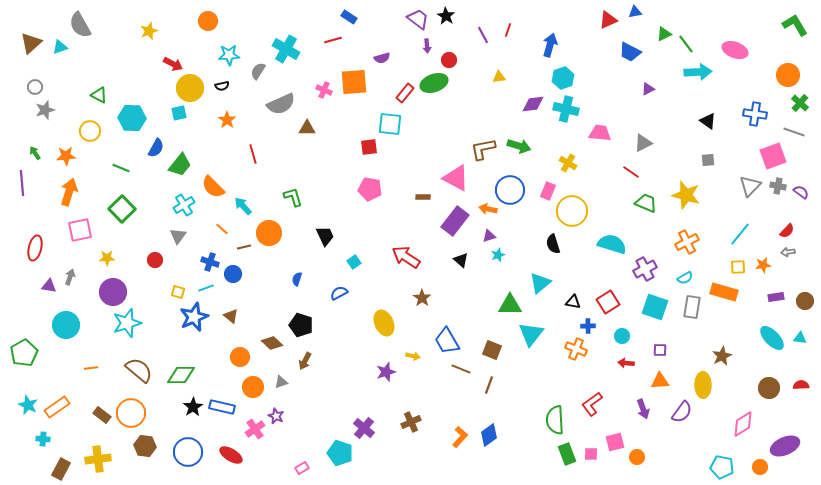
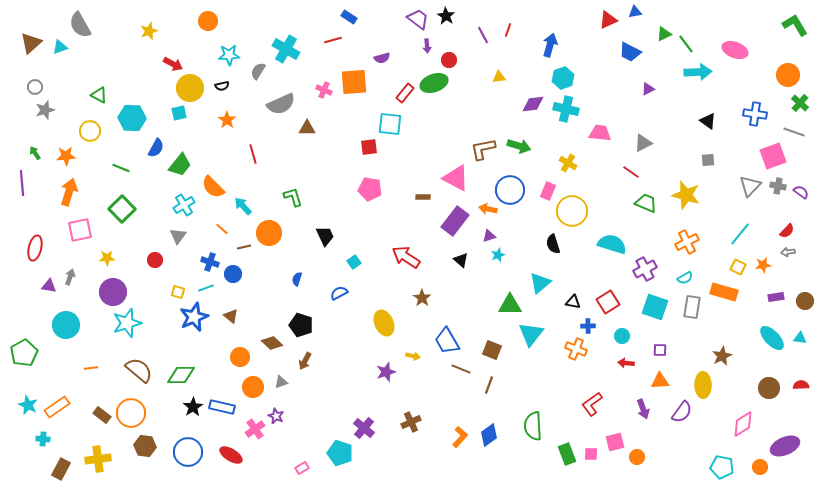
yellow square at (738, 267): rotated 28 degrees clockwise
green semicircle at (555, 420): moved 22 px left, 6 px down
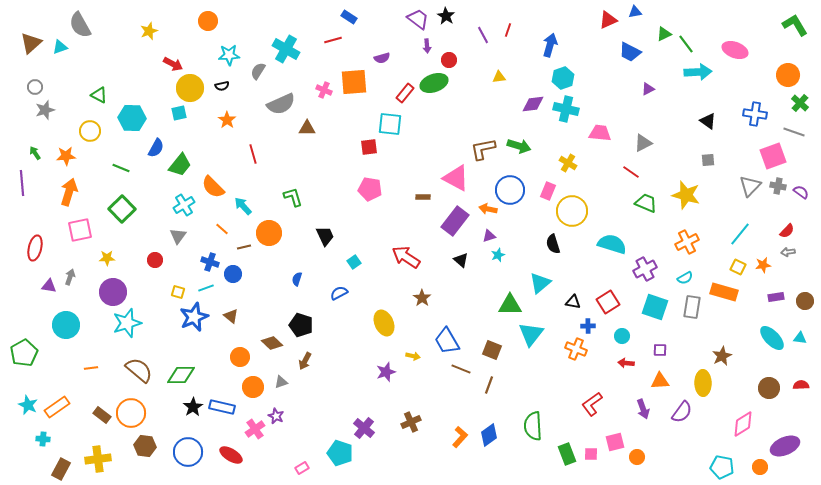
yellow ellipse at (703, 385): moved 2 px up
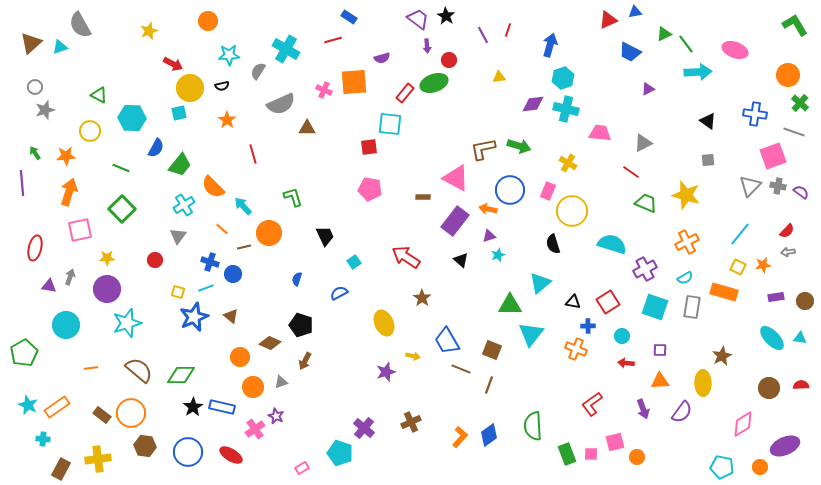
purple circle at (113, 292): moved 6 px left, 3 px up
brown diamond at (272, 343): moved 2 px left; rotated 20 degrees counterclockwise
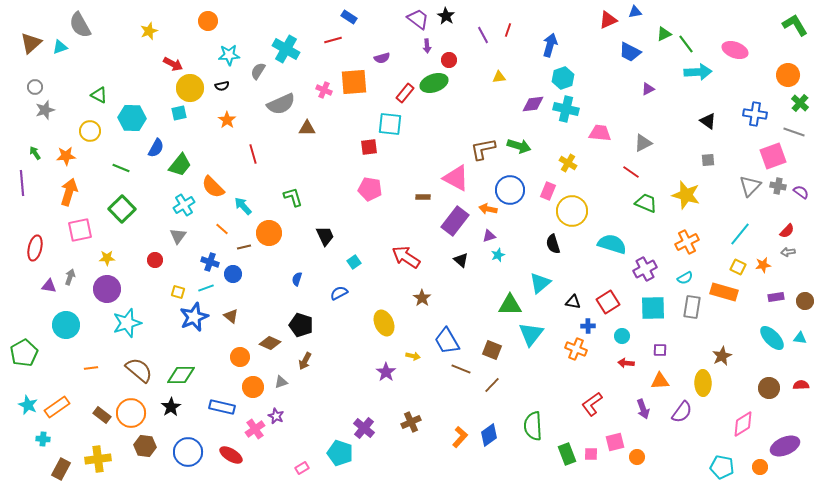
cyan square at (655, 307): moved 2 px left, 1 px down; rotated 20 degrees counterclockwise
purple star at (386, 372): rotated 18 degrees counterclockwise
brown line at (489, 385): moved 3 px right; rotated 24 degrees clockwise
black star at (193, 407): moved 22 px left
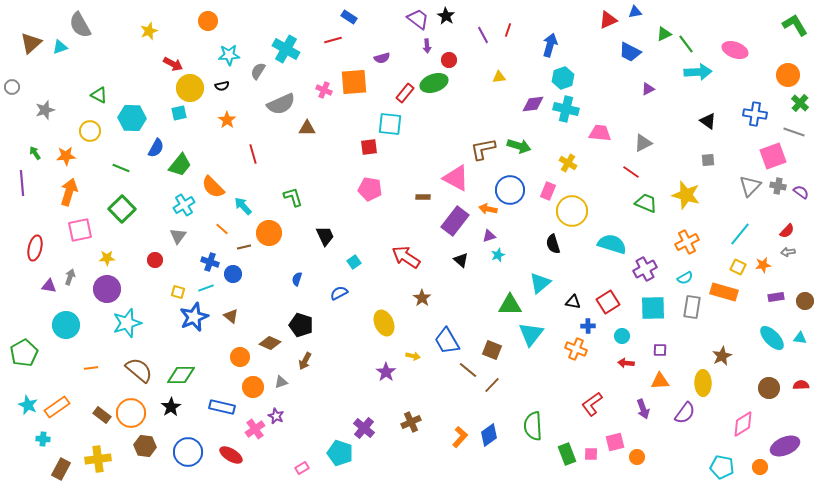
gray circle at (35, 87): moved 23 px left
brown line at (461, 369): moved 7 px right, 1 px down; rotated 18 degrees clockwise
purple semicircle at (682, 412): moved 3 px right, 1 px down
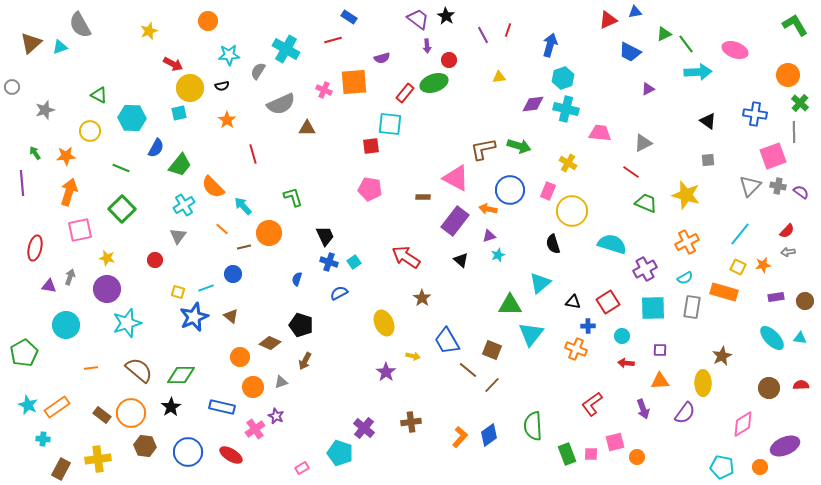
gray line at (794, 132): rotated 70 degrees clockwise
red square at (369, 147): moved 2 px right, 1 px up
yellow star at (107, 258): rotated 14 degrees clockwise
blue cross at (210, 262): moved 119 px right
brown cross at (411, 422): rotated 18 degrees clockwise
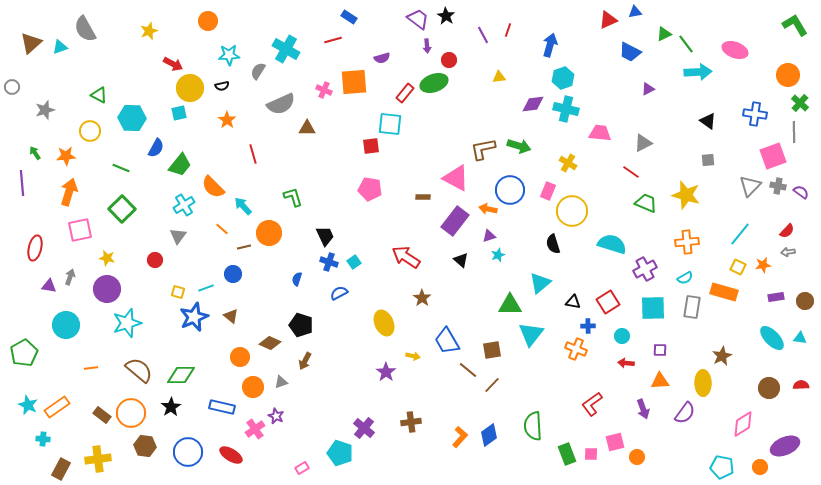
gray semicircle at (80, 25): moved 5 px right, 4 px down
orange cross at (687, 242): rotated 20 degrees clockwise
brown square at (492, 350): rotated 30 degrees counterclockwise
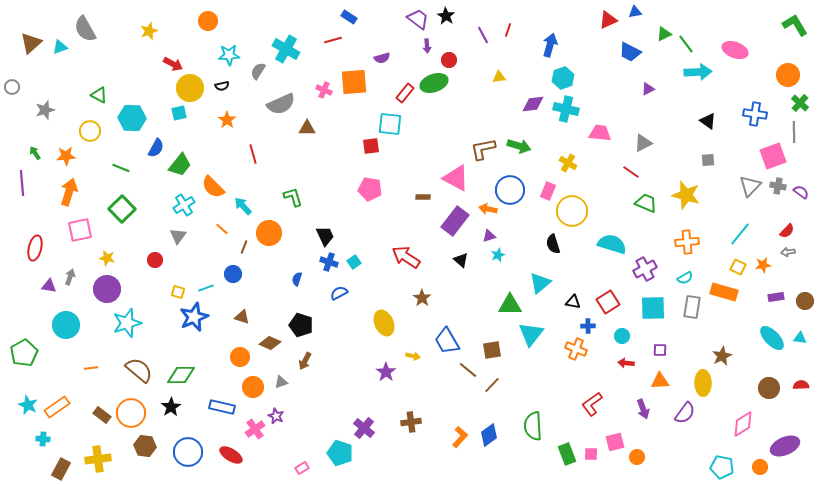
brown line at (244, 247): rotated 56 degrees counterclockwise
brown triangle at (231, 316): moved 11 px right, 1 px down; rotated 21 degrees counterclockwise
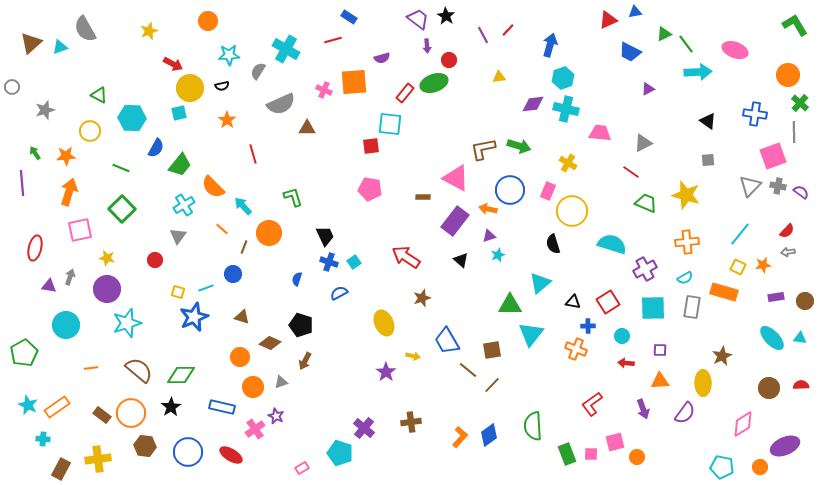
red line at (508, 30): rotated 24 degrees clockwise
brown star at (422, 298): rotated 18 degrees clockwise
